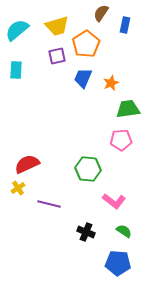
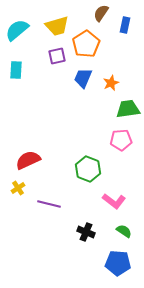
red semicircle: moved 1 px right, 4 px up
green hexagon: rotated 15 degrees clockwise
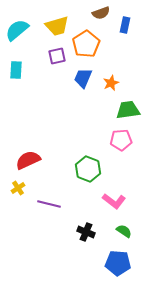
brown semicircle: rotated 144 degrees counterclockwise
green trapezoid: moved 1 px down
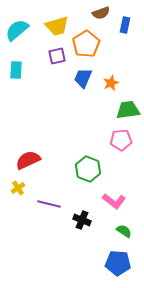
black cross: moved 4 px left, 12 px up
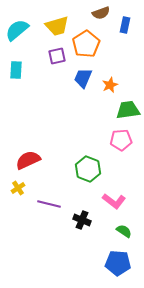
orange star: moved 1 px left, 2 px down
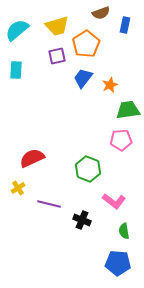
blue trapezoid: rotated 15 degrees clockwise
red semicircle: moved 4 px right, 2 px up
green semicircle: rotated 133 degrees counterclockwise
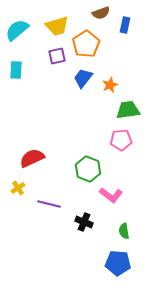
pink L-shape: moved 3 px left, 6 px up
black cross: moved 2 px right, 2 px down
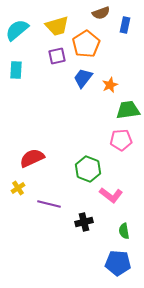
black cross: rotated 36 degrees counterclockwise
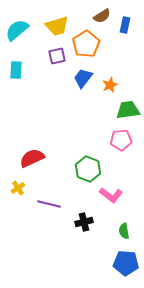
brown semicircle: moved 1 px right, 3 px down; rotated 12 degrees counterclockwise
blue pentagon: moved 8 px right
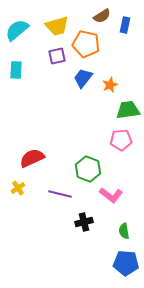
orange pentagon: rotated 28 degrees counterclockwise
purple line: moved 11 px right, 10 px up
